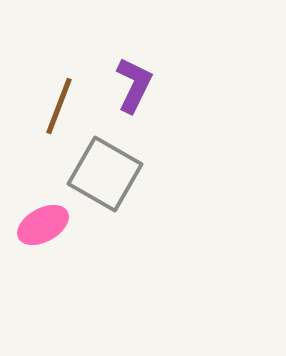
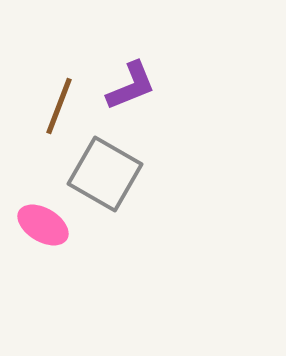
purple L-shape: moved 3 px left, 1 px down; rotated 42 degrees clockwise
pink ellipse: rotated 60 degrees clockwise
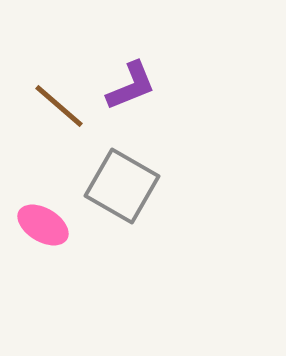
brown line: rotated 70 degrees counterclockwise
gray square: moved 17 px right, 12 px down
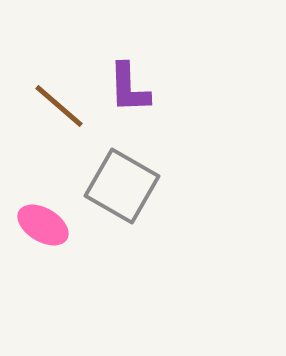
purple L-shape: moved 2 px left, 2 px down; rotated 110 degrees clockwise
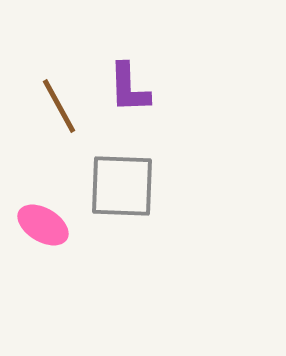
brown line: rotated 20 degrees clockwise
gray square: rotated 28 degrees counterclockwise
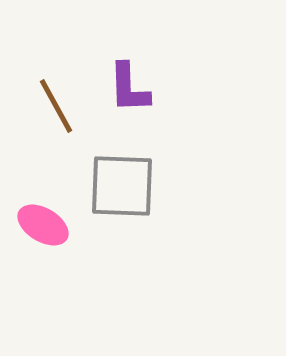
brown line: moved 3 px left
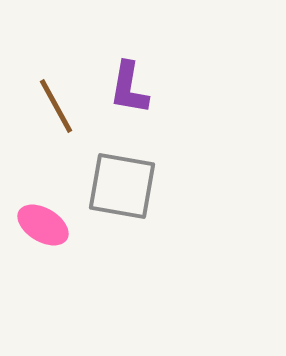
purple L-shape: rotated 12 degrees clockwise
gray square: rotated 8 degrees clockwise
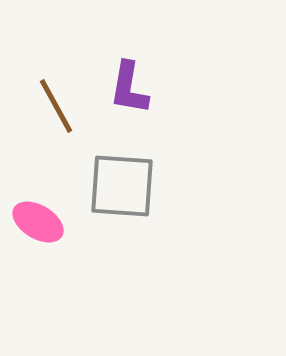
gray square: rotated 6 degrees counterclockwise
pink ellipse: moved 5 px left, 3 px up
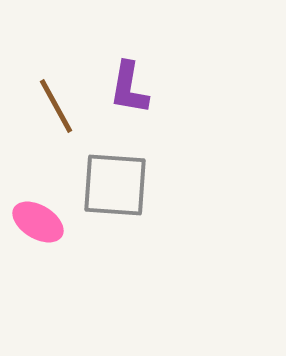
gray square: moved 7 px left, 1 px up
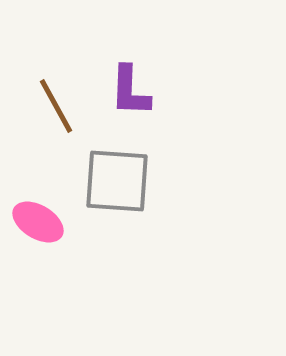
purple L-shape: moved 1 px right, 3 px down; rotated 8 degrees counterclockwise
gray square: moved 2 px right, 4 px up
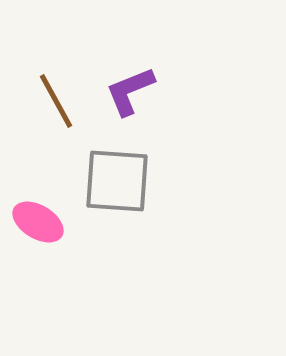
purple L-shape: rotated 66 degrees clockwise
brown line: moved 5 px up
